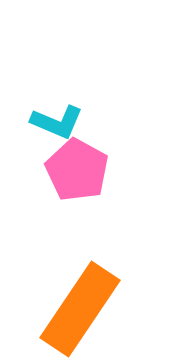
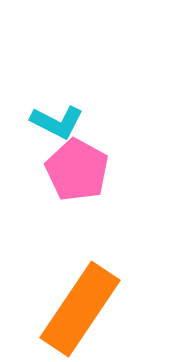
cyan L-shape: rotated 4 degrees clockwise
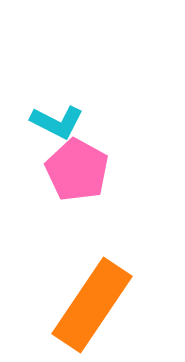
orange rectangle: moved 12 px right, 4 px up
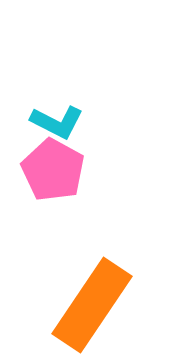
pink pentagon: moved 24 px left
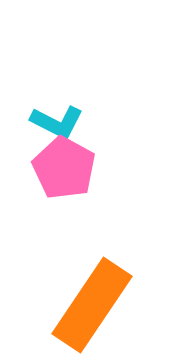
pink pentagon: moved 11 px right, 2 px up
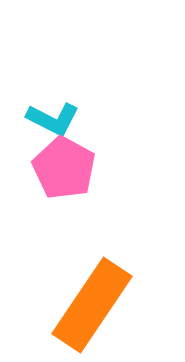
cyan L-shape: moved 4 px left, 3 px up
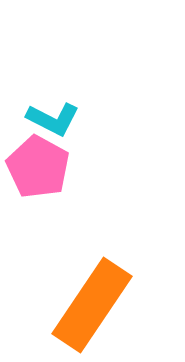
pink pentagon: moved 26 px left, 1 px up
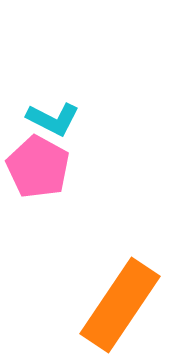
orange rectangle: moved 28 px right
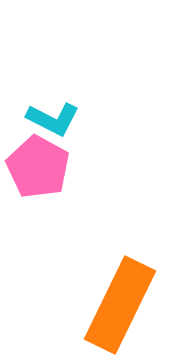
orange rectangle: rotated 8 degrees counterclockwise
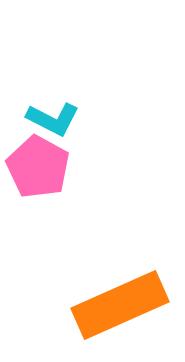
orange rectangle: rotated 40 degrees clockwise
